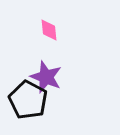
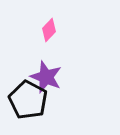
pink diamond: rotated 50 degrees clockwise
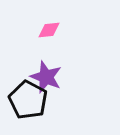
pink diamond: rotated 40 degrees clockwise
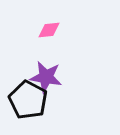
purple star: rotated 12 degrees counterclockwise
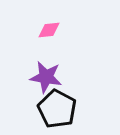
black pentagon: moved 29 px right, 9 px down
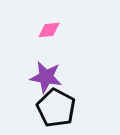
black pentagon: moved 1 px left, 1 px up
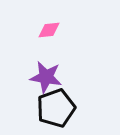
black pentagon: rotated 24 degrees clockwise
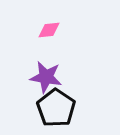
black pentagon: rotated 18 degrees counterclockwise
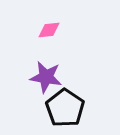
black pentagon: moved 9 px right
